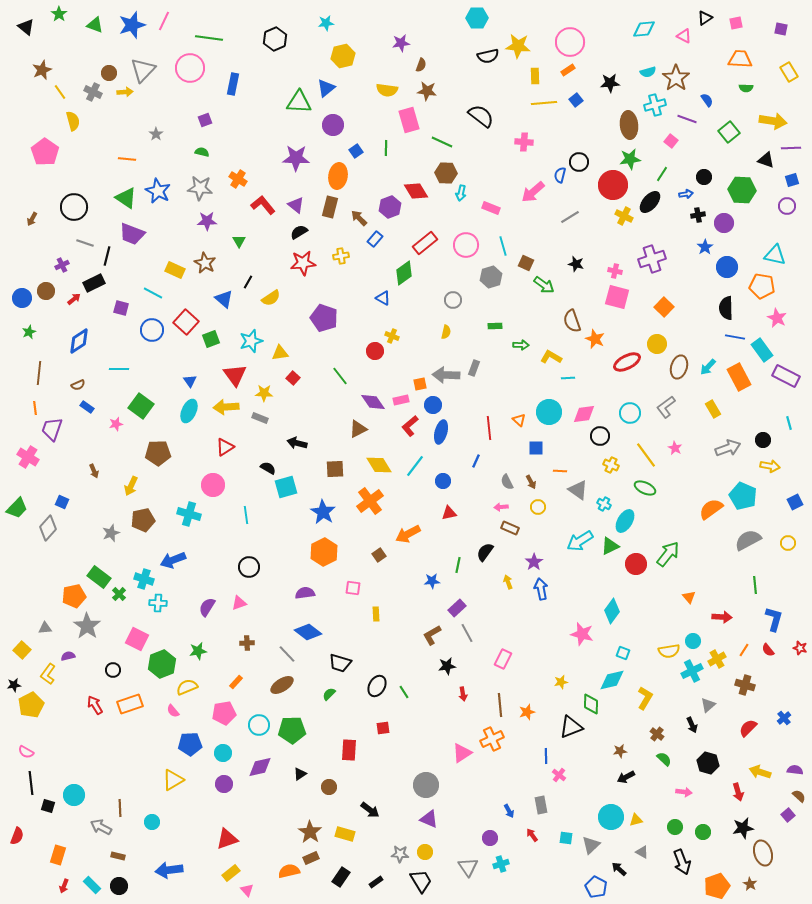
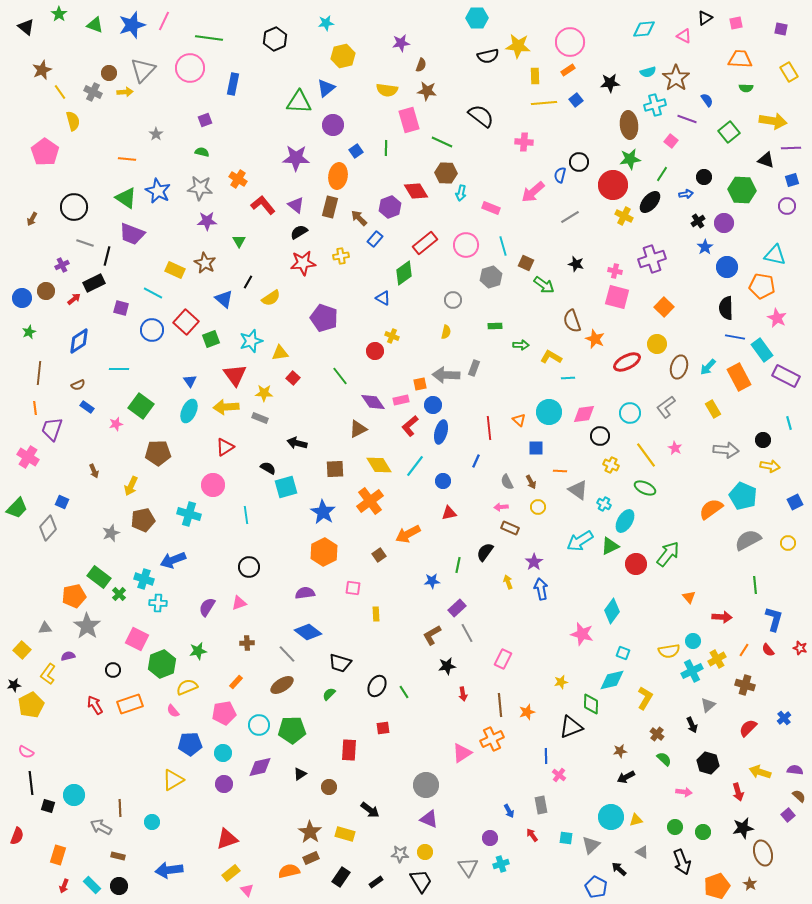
black cross at (698, 215): moved 6 px down; rotated 24 degrees counterclockwise
gray arrow at (728, 448): moved 2 px left, 2 px down; rotated 25 degrees clockwise
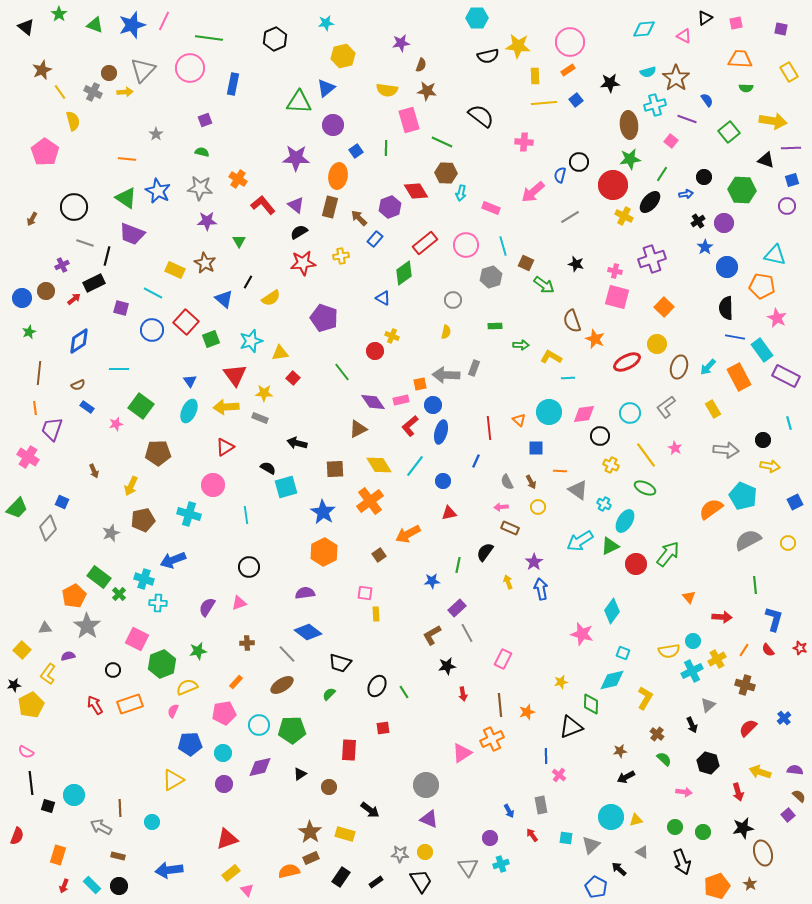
green line at (340, 376): moved 2 px right, 4 px up
pink square at (353, 588): moved 12 px right, 5 px down
orange pentagon at (74, 596): rotated 15 degrees counterclockwise
pink semicircle at (173, 711): rotated 64 degrees clockwise
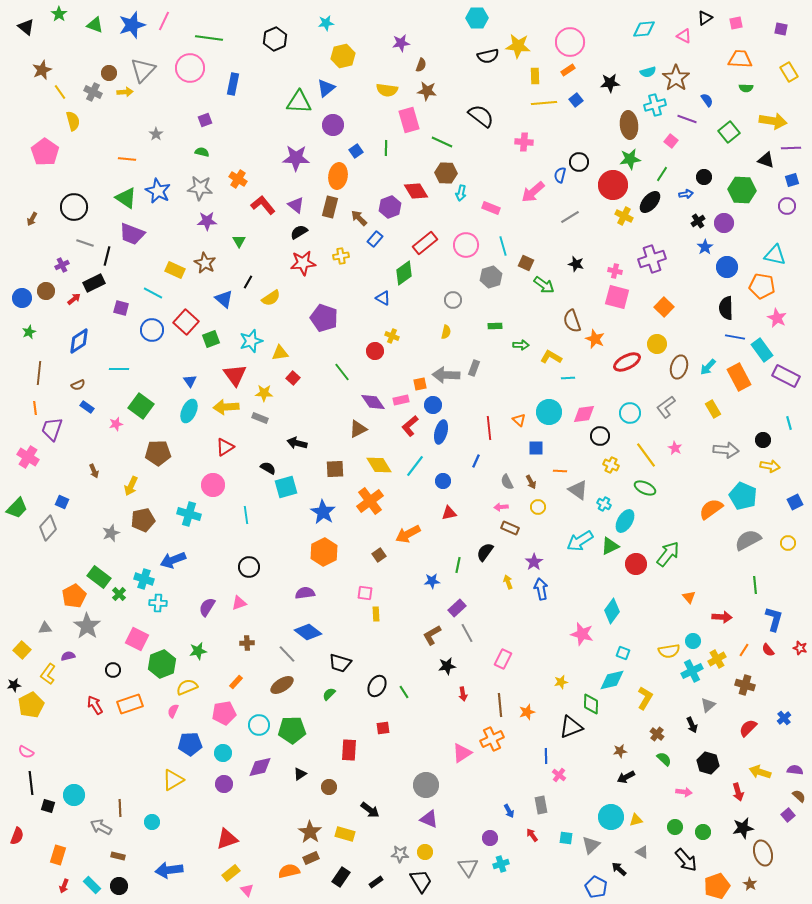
black arrow at (682, 862): moved 4 px right, 2 px up; rotated 20 degrees counterclockwise
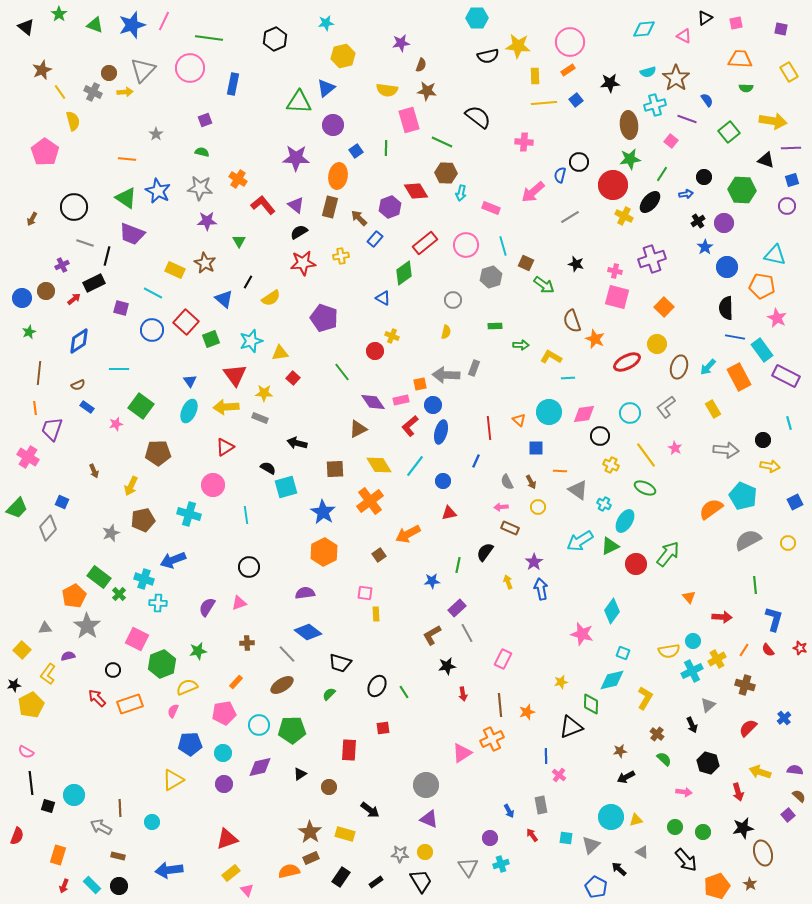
black semicircle at (481, 116): moved 3 px left, 1 px down
red arrow at (95, 705): moved 2 px right, 7 px up; rotated 12 degrees counterclockwise
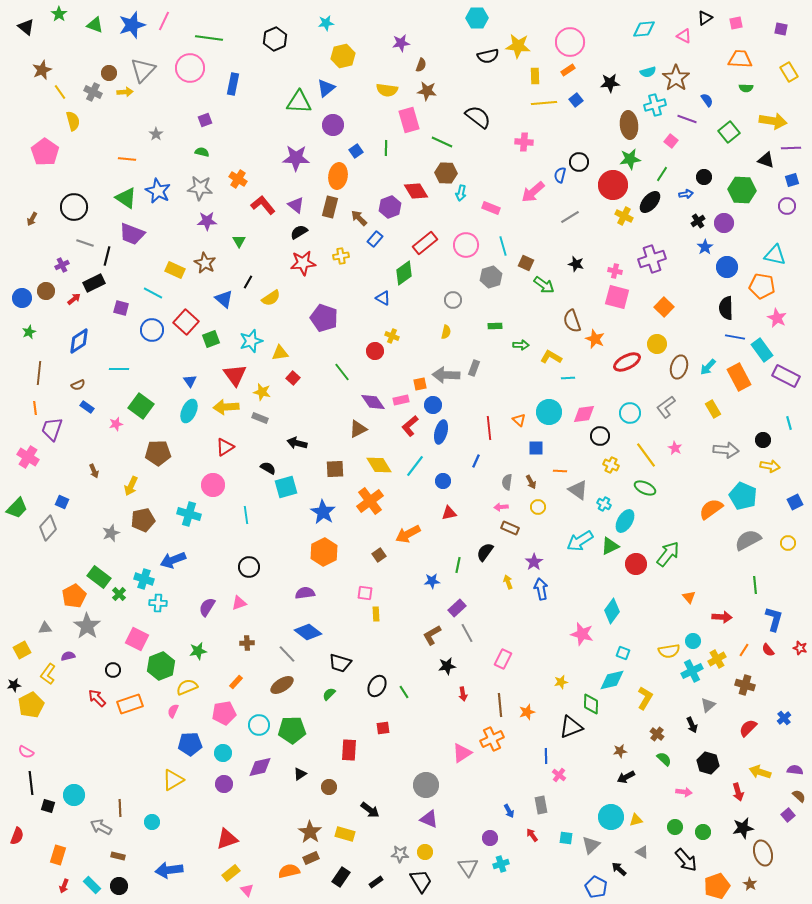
yellow star at (264, 393): moved 2 px left, 1 px up; rotated 12 degrees clockwise
gray semicircle at (507, 482): rotated 35 degrees clockwise
yellow square at (22, 650): rotated 18 degrees clockwise
green hexagon at (162, 664): moved 1 px left, 2 px down
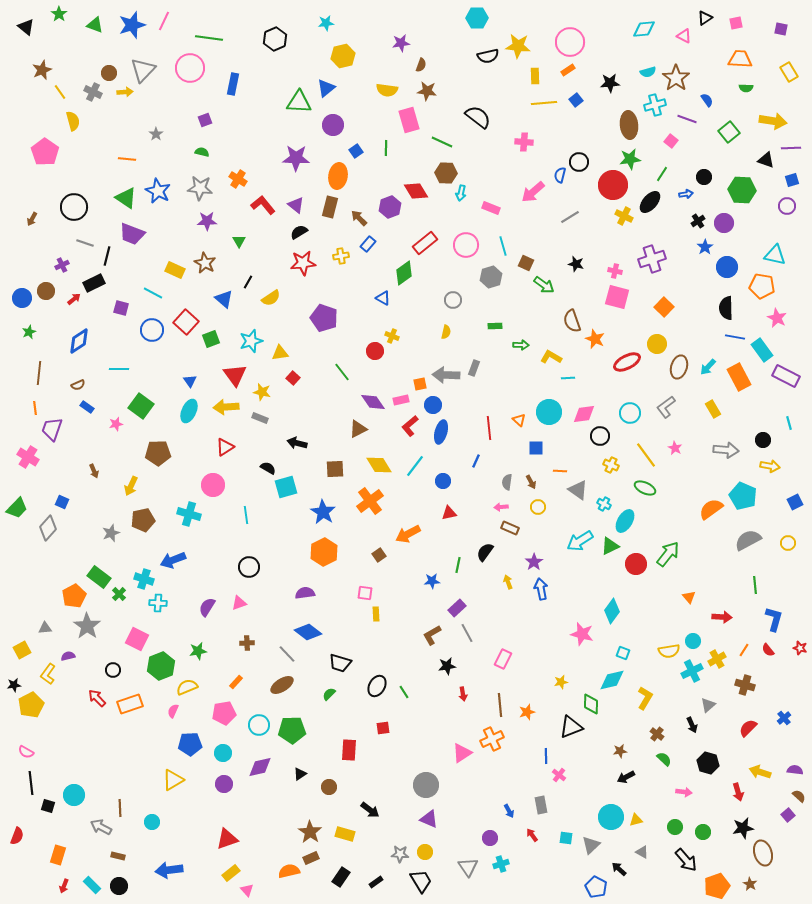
blue rectangle at (375, 239): moved 7 px left, 5 px down
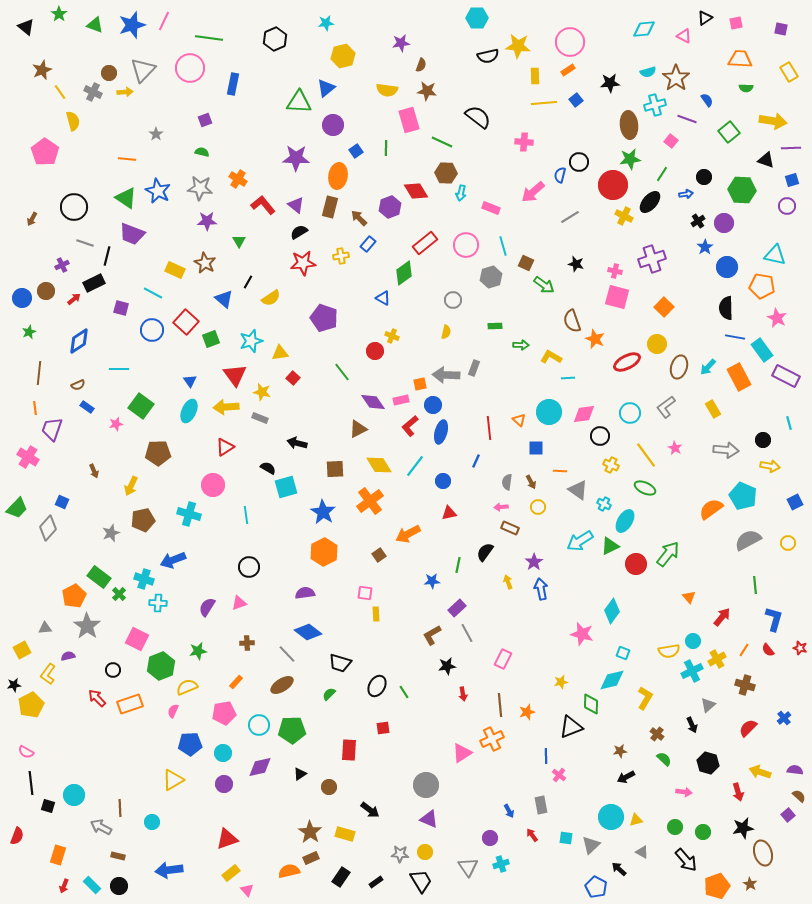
red arrow at (722, 617): rotated 54 degrees counterclockwise
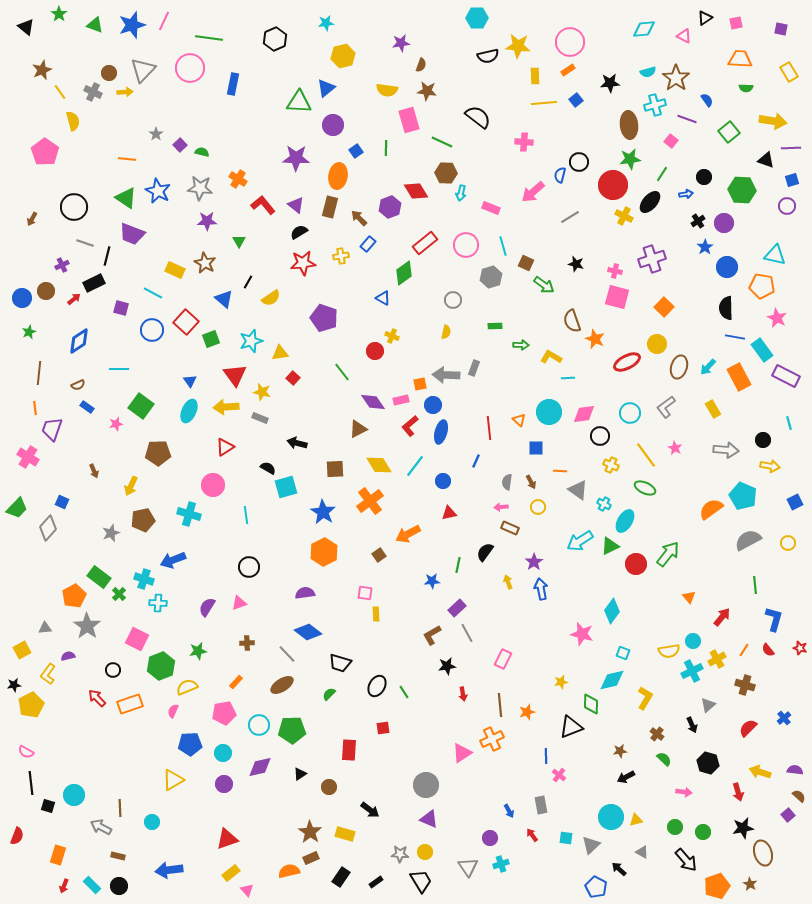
purple square at (205, 120): moved 25 px left, 25 px down; rotated 24 degrees counterclockwise
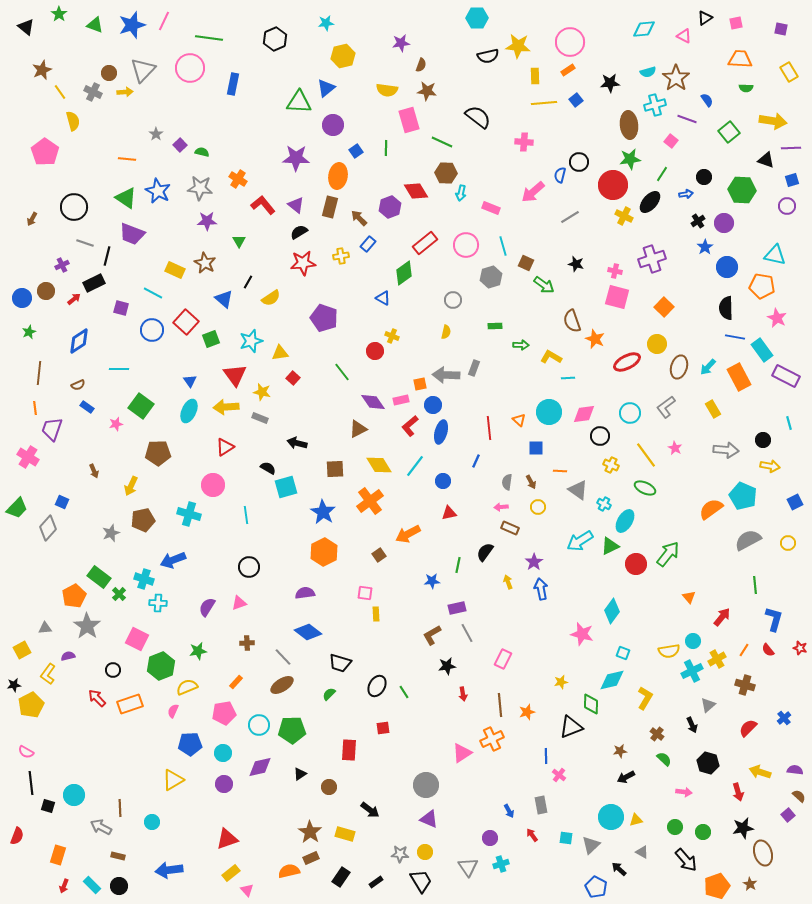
purple rectangle at (457, 608): rotated 30 degrees clockwise
gray line at (287, 654): moved 4 px left, 3 px down
